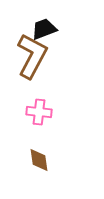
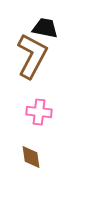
black trapezoid: moved 1 px right, 1 px up; rotated 32 degrees clockwise
brown diamond: moved 8 px left, 3 px up
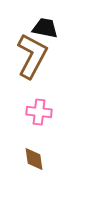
brown diamond: moved 3 px right, 2 px down
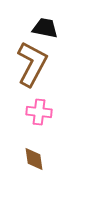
brown L-shape: moved 8 px down
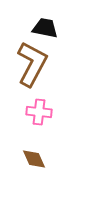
brown diamond: rotated 15 degrees counterclockwise
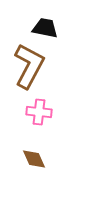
brown L-shape: moved 3 px left, 2 px down
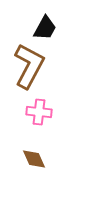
black trapezoid: rotated 108 degrees clockwise
